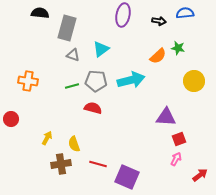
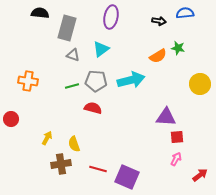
purple ellipse: moved 12 px left, 2 px down
orange semicircle: rotated 12 degrees clockwise
yellow circle: moved 6 px right, 3 px down
red square: moved 2 px left, 2 px up; rotated 16 degrees clockwise
red line: moved 5 px down
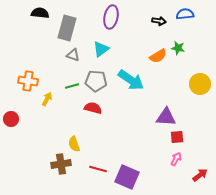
blue semicircle: moved 1 px down
cyan arrow: rotated 48 degrees clockwise
yellow arrow: moved 39 px up
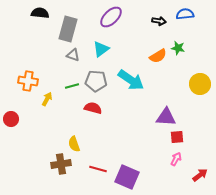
purple ellipse: rotated 35 degrees clockwise
gray rectangle: moved 1 px right, 1 px down
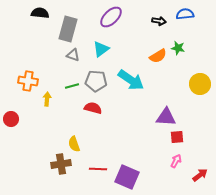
yellow arrow: rotated 24 degrees counterclockwise
pink arrow: moved 2 px down
red line: rotated 12 degrees counterclockwise
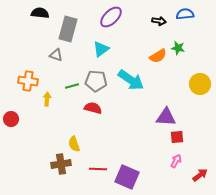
gray triangle: moved 17 px left
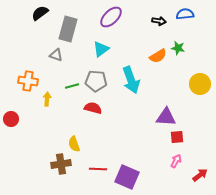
black semicircle: rotated 42 degrees counterclockwise
cyan arrow: rotated 36 degrees clockwise
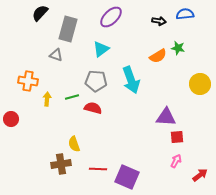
black semicircle: rotated 12 degrees counterclockwise
green line: moved 11 px down
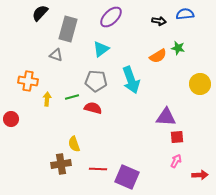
red arrow: rotated 35 degrees clockwise
